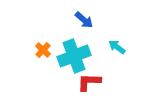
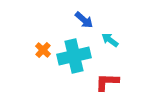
cyan arrow: moved 7 px left, 7 px up
cyan cross: rotated 8 degrees clockwise
red L-shape: moved 18 px right
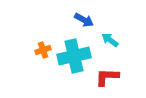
blue arrow: rotated 12 degrees counterclockwise
orange cross: rotated 28 degrees clockwise
red L-shape: moved 5 px up
